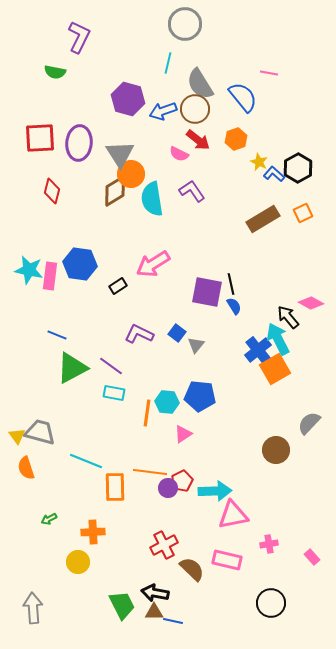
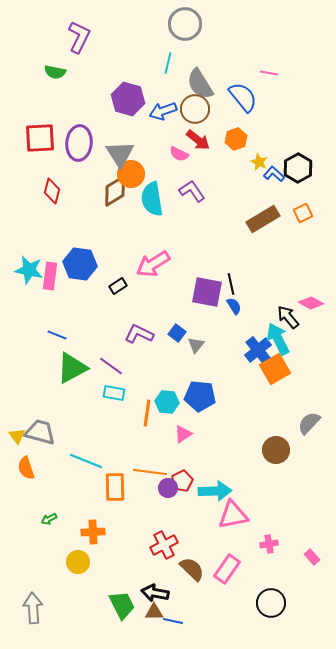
pink rectangle at (227, 560): moved 9 px down; rotated 68 degrees counterclockwise
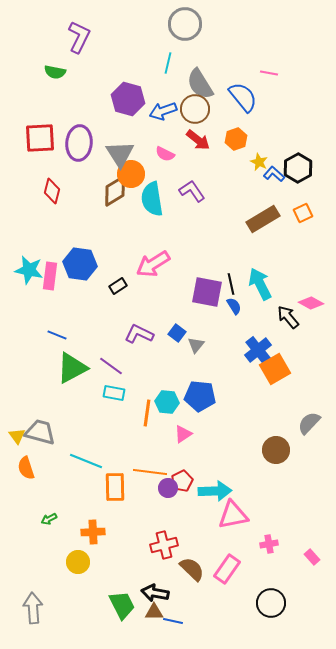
pink semicircle at (179, 154): moved 14 px left
cyan arrow at (278, 339): moved 18 px left, 55 px up
red cross at (164, 545): rotated 12 degrees clockwise
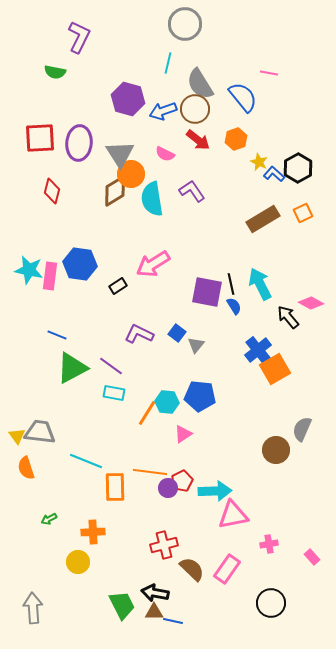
orange line at (147, 413): rotated 24 degrees clockwise
gray semicircle at (309, 423): moved 7 px left, 6 px down; rotated 20 degrees counterclockwise
gray trapezoid at (40, 432): rotated 8 degrees counterclockwise
